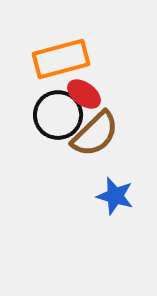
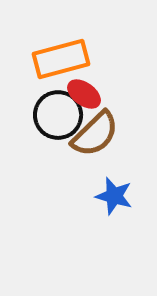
blue star: moved 1 px left
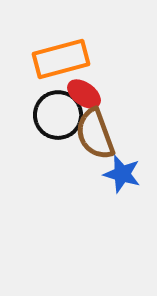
brown semicircle: rotated 114 degrees clockwise
blue star: moved 8 px right, 22 px up
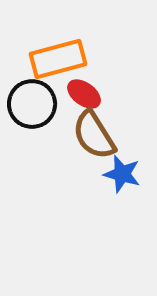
orange rectangle: moved 3 px left
black circle: moved 26 px left, 11 px up
brown semicircle: moved 1 px left, 1 px down; rotated 12 degrees counterclockwise
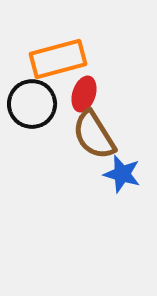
red ellipse: rotated 72 degrees clockwise
